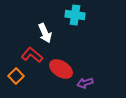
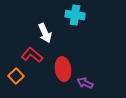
red ellipse: moved 2 px right; rotated 50 degrees clockwise
purple arrow: rotated 42 degrees clockwise
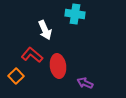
cyan cross: moved 1 px up
white arrow: moved 3 px up
red ellipse: moved 5 px left, 3 px up
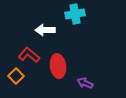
cyan cross: rotated 18 degrees counterclockwise
white arrow: rotated 114 degrees clockwise
red L-shape: moved 3 px left
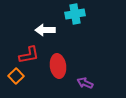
red L-shape: rotated 130 degrees clockwise
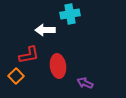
cyan cross: moved 5 px left
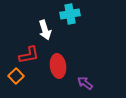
white arrow: rotated 108 degrees counterclockwise
purple arrow: rotated 14 degrees clockwise
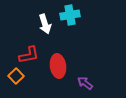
cyan cross: moved 1 px down
white arrow: moved 6 px up
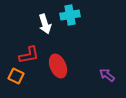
red ellipse: rotated 15 degrees counterclockwise
orange square: rotated 21 degrees counterclockwise
purple arrow: moved 22 px right, 8 px up
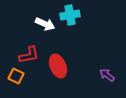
white arrow: rotated 48 degrees counterclockwise
